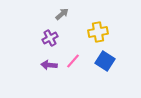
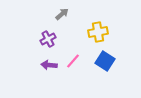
purple cross: moved 2 px left, 1 px down
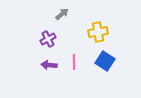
pink line: moved 1 px right, 1 px down; rotated 42 degrees counterclockwise
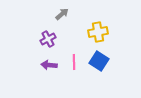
blue square: moved 6 px left
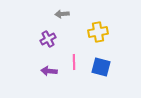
gray arrow: rotated 144 degrees counterclockwise
blue square: moved 2 px right, 6 px down; rotated 18 degrees counterclockwise
purple arrow: moved 6 px down
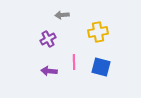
gray arrow: moved 1 px down
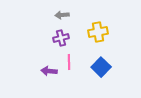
purple cross: moved 13 px right, 1 px up; rotated 14 degrees clockwise
pink line: moved 5 px left
blue square: rotated 30 degrees clockwise
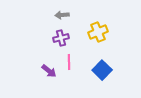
yellow cross: rotated 12 degrees counterclockwise
blue square: moved 1 px right, 3 px down
purple arrow: rotated 147 degrees counterclockwise
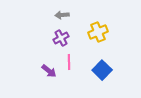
purple cross: rotated 14 degrees counterclockwise
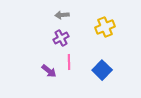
yellow cross: moved 7 px right, 5 px up
